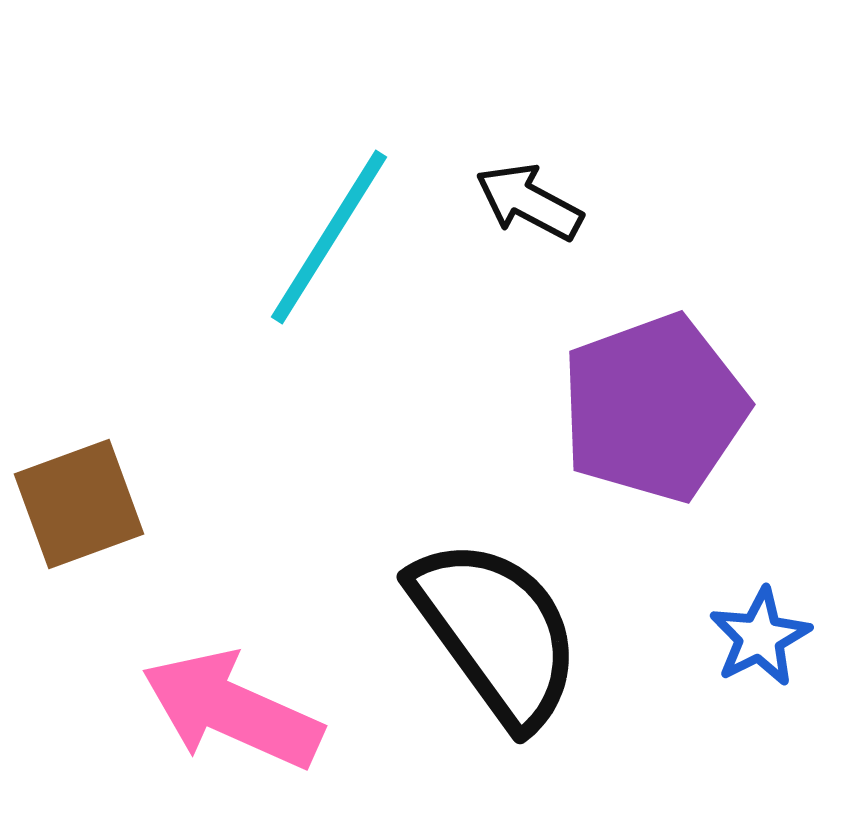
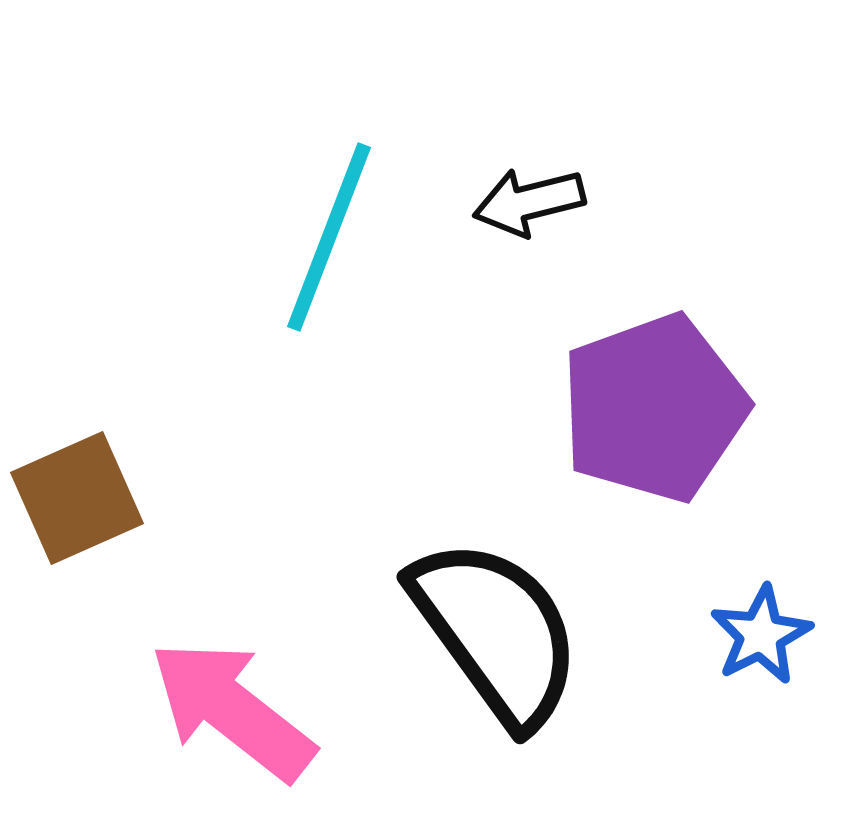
black arrow: rotated 42 degrees counterclockwise
cyan line: rotated 11 degrees counterclockwise
brown square: moved 2 px left, 6 px up; rotated 4 degrees counterclockwise
blue star: moved 1 px right, 2 px up
pink arrow: rotated 14 degrees clockwise
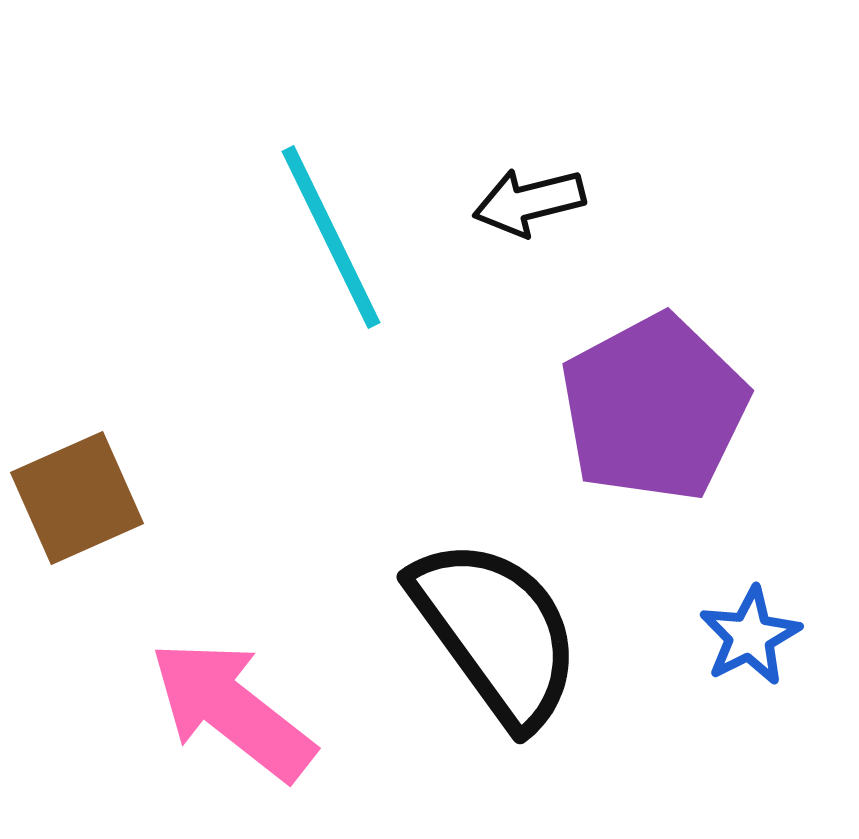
cyan line: moved 2 px right; rotated 47 degrees counterclockwise
purple pentagon: rotated 8 degrees counterclockwise
blue star: moved 11 px left, 1 px down
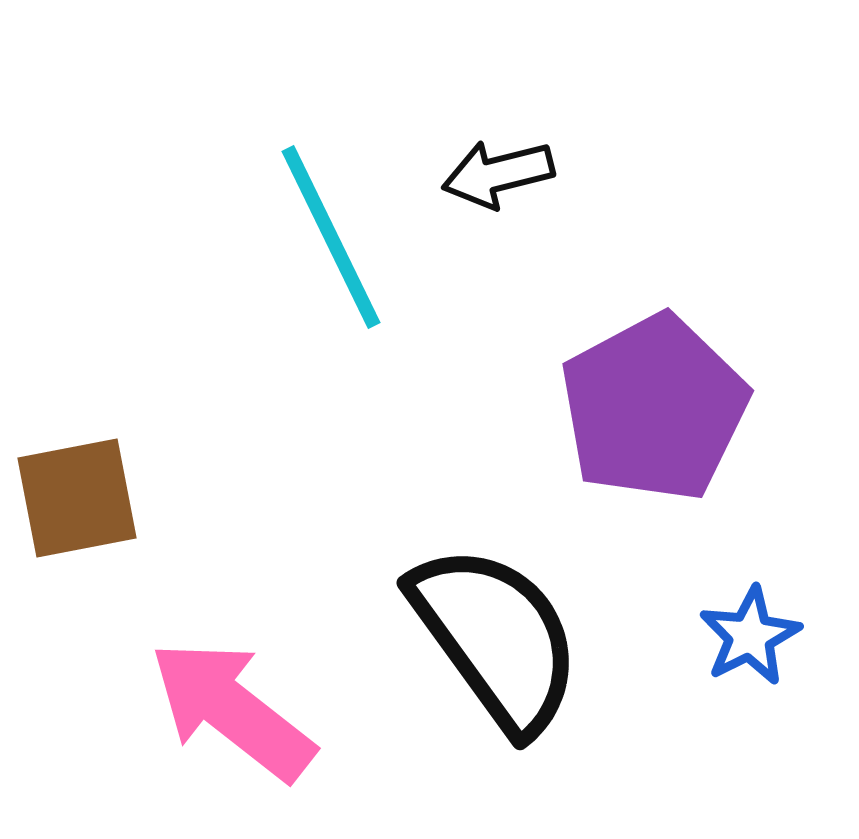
black arrow: moved 31 px left, 28 px up
brown square: rotated 13 degrees clockwise
black semicircle: moved 6 px down
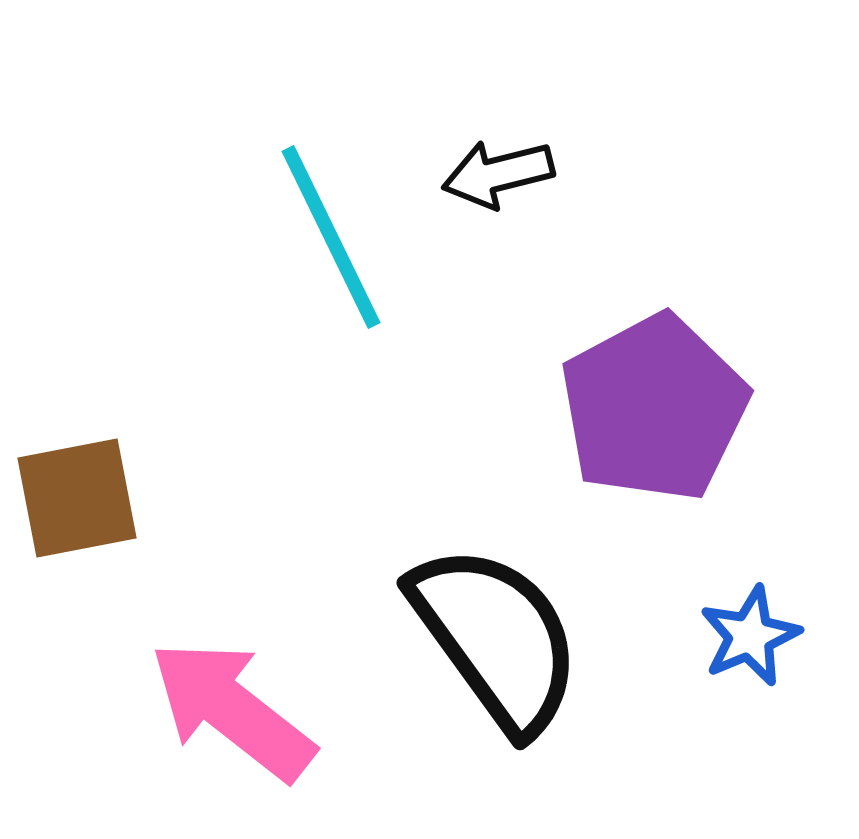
blue star: rotated 4 degrees clockwise
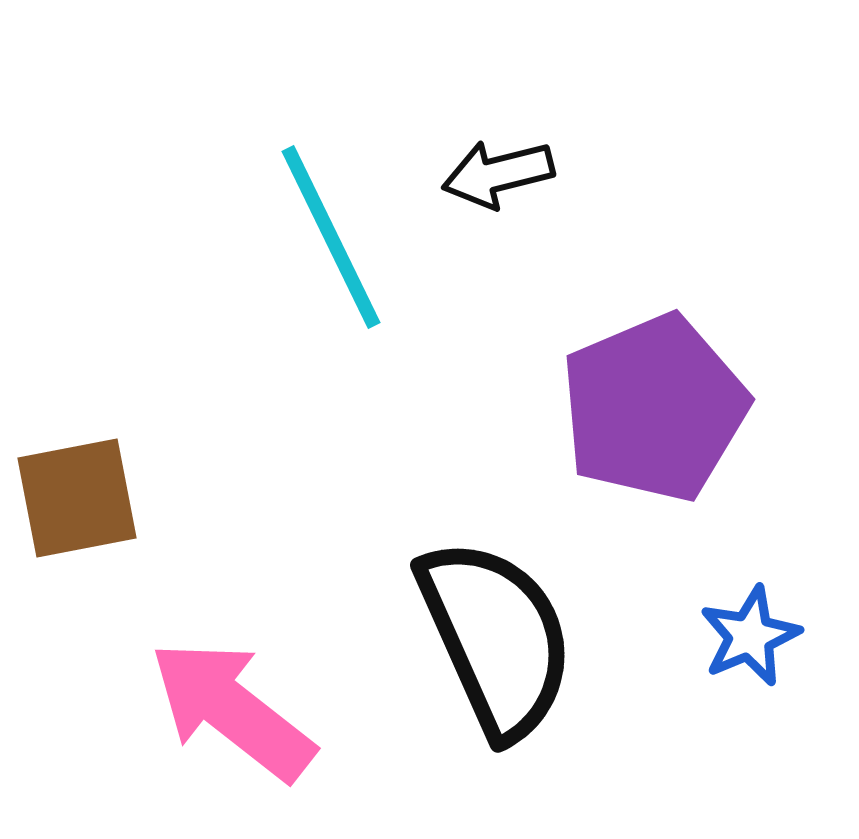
purple pentagon: rotated 5 degrees clockwise
black semicircle: rotated 12 degrees clockwise
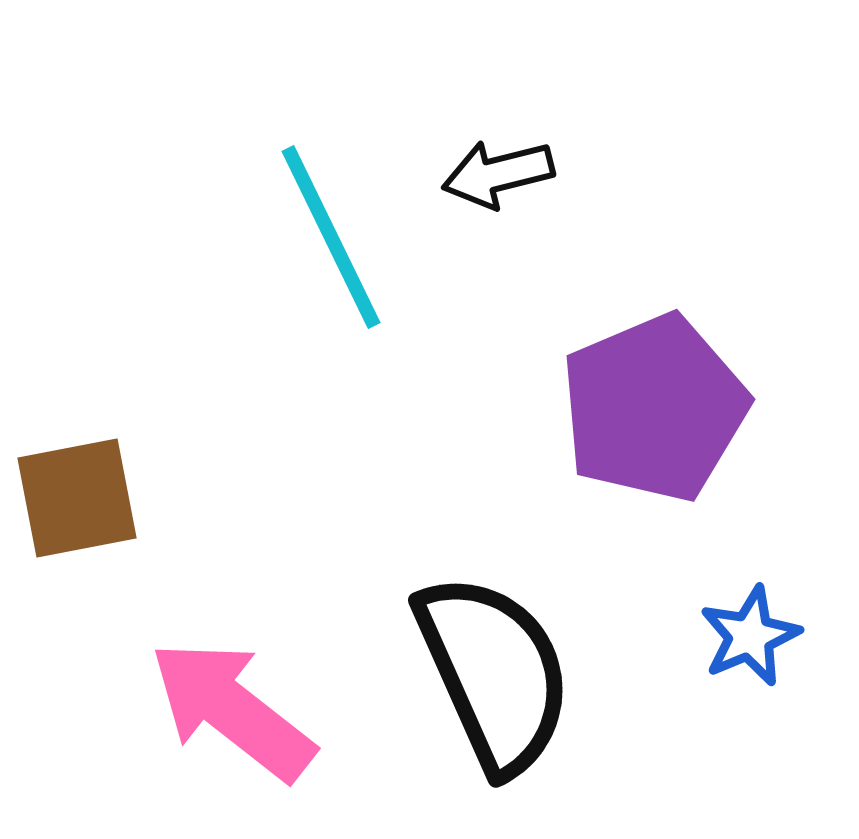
black semicircle: moved 2 px left, 35 px down
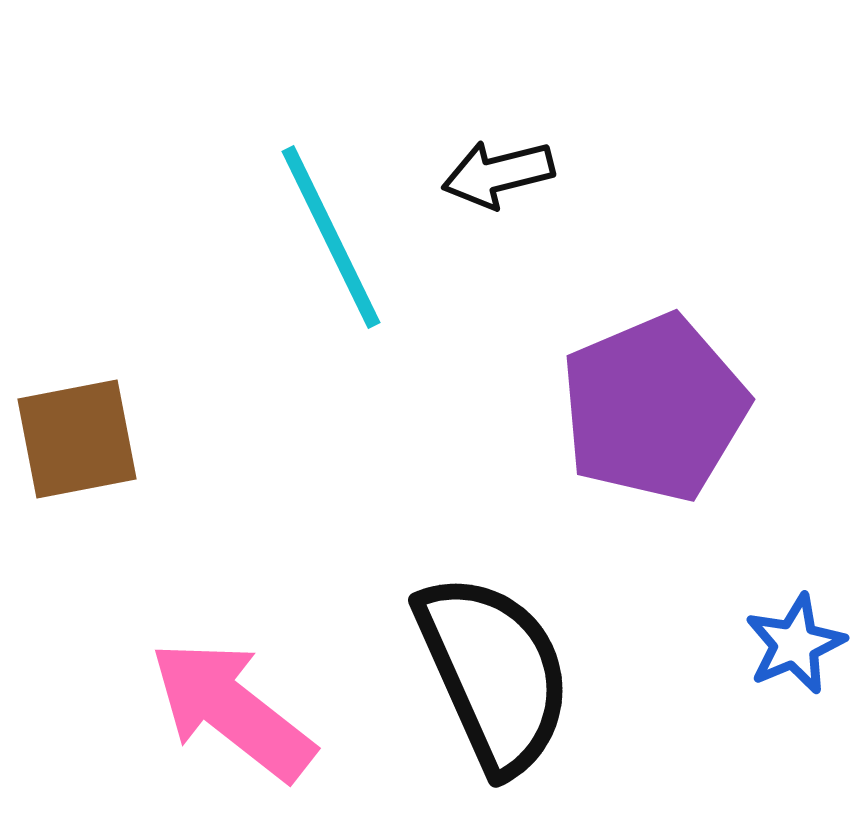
brown square: moved 59 px up
blue star: moved 45 px right, 8 px down
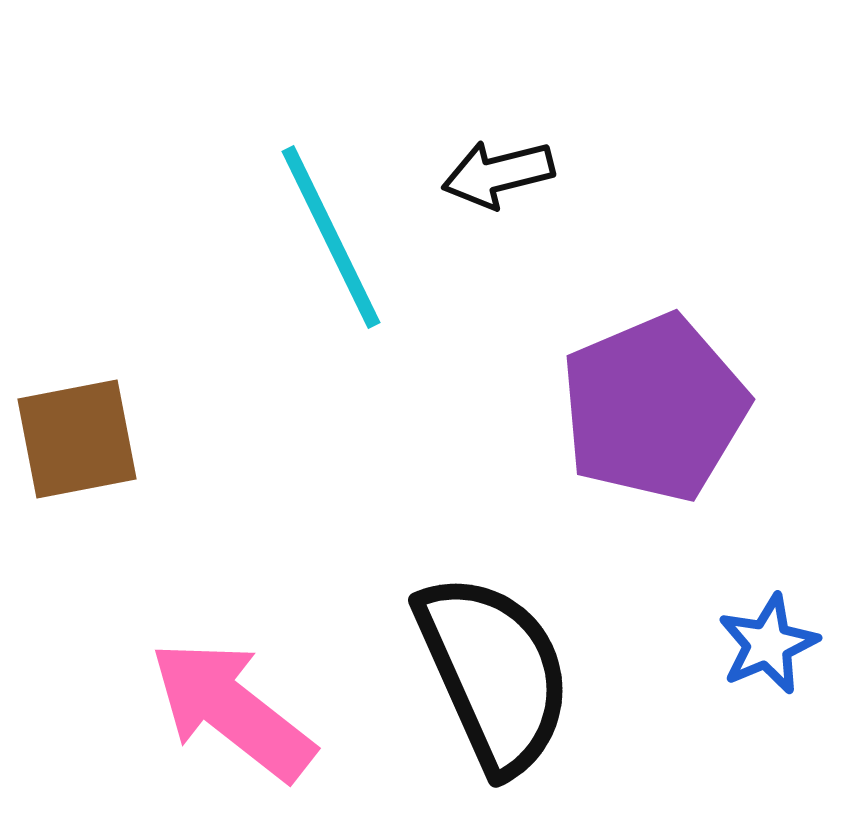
blue star: moved 27 px left
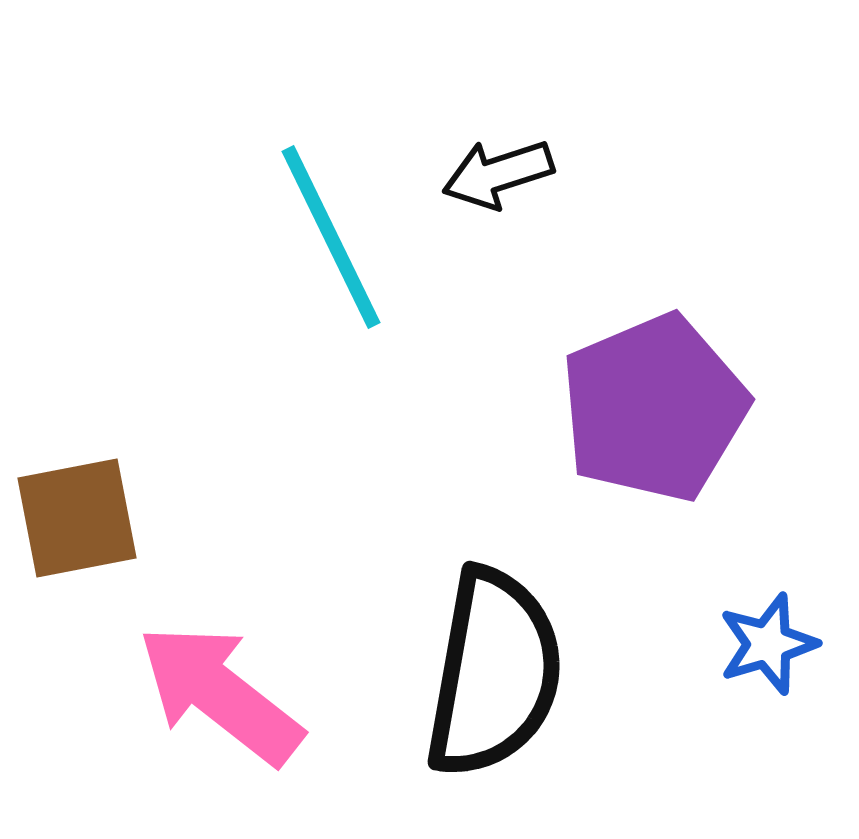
black arrow: rotated 4 degrees counterclockwise
brown square: moved 79 px down
blue star: rotated 6 degrees clockwise
black semicircle: rotated 34 degrees clockwise
pink arrow: moved 12 px left, 16 px up
